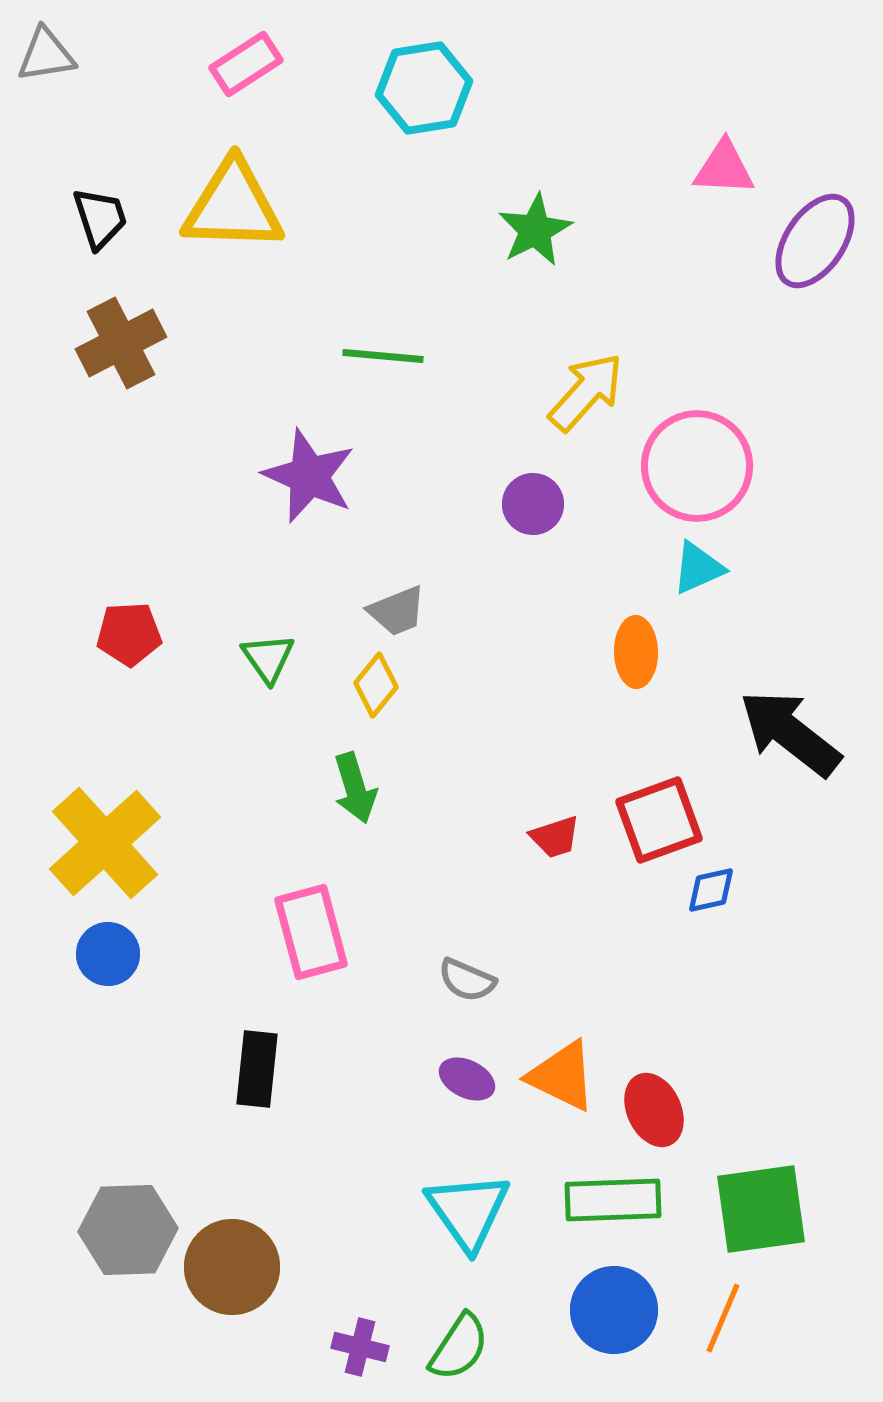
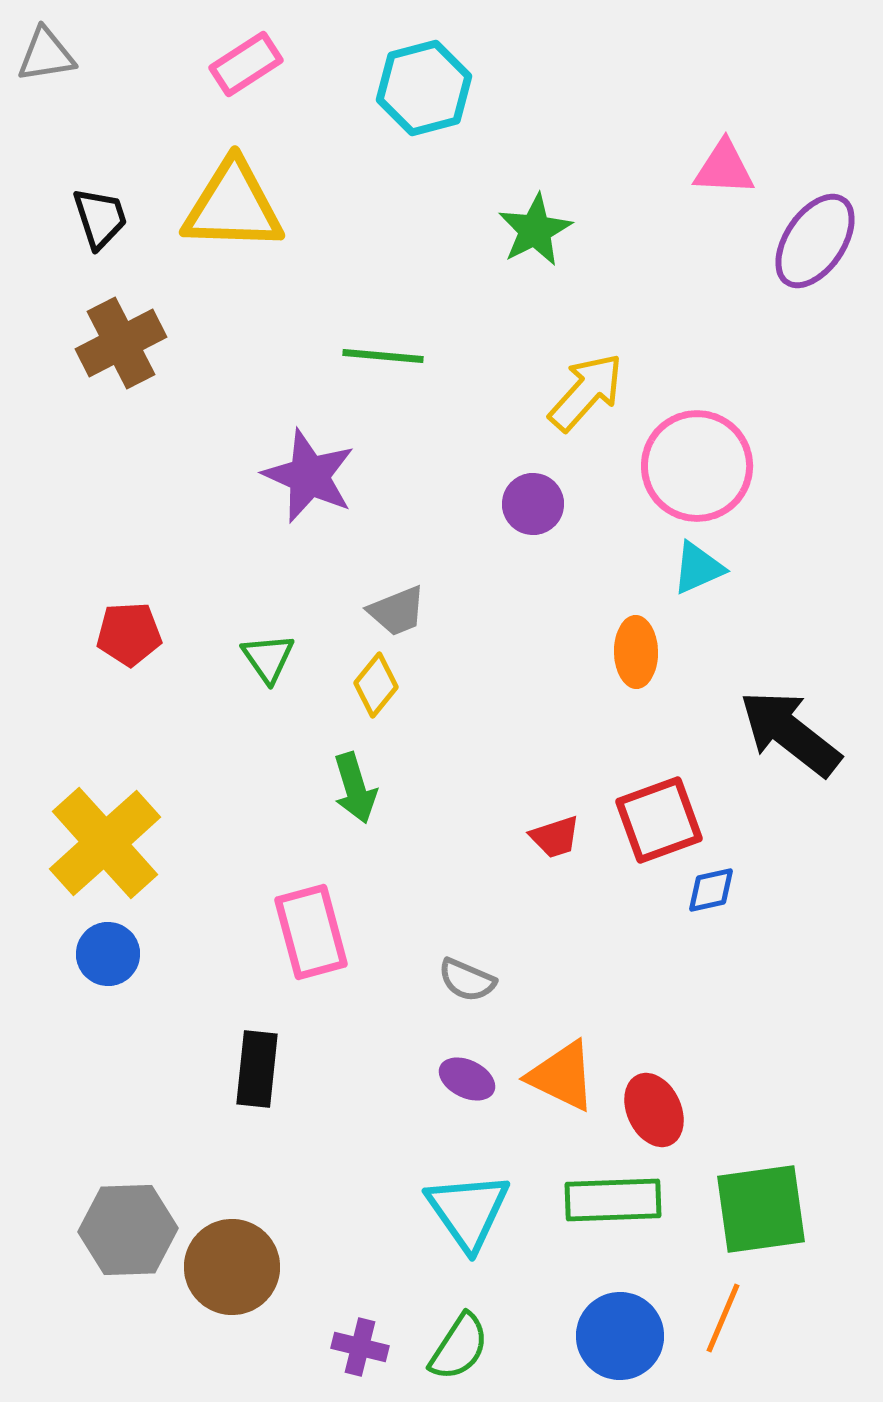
cyan hexagon at (424, 88): rotated 6 degrees counterclockwise
blue circle at (614, 1310): moved 6 px right, 26 px down
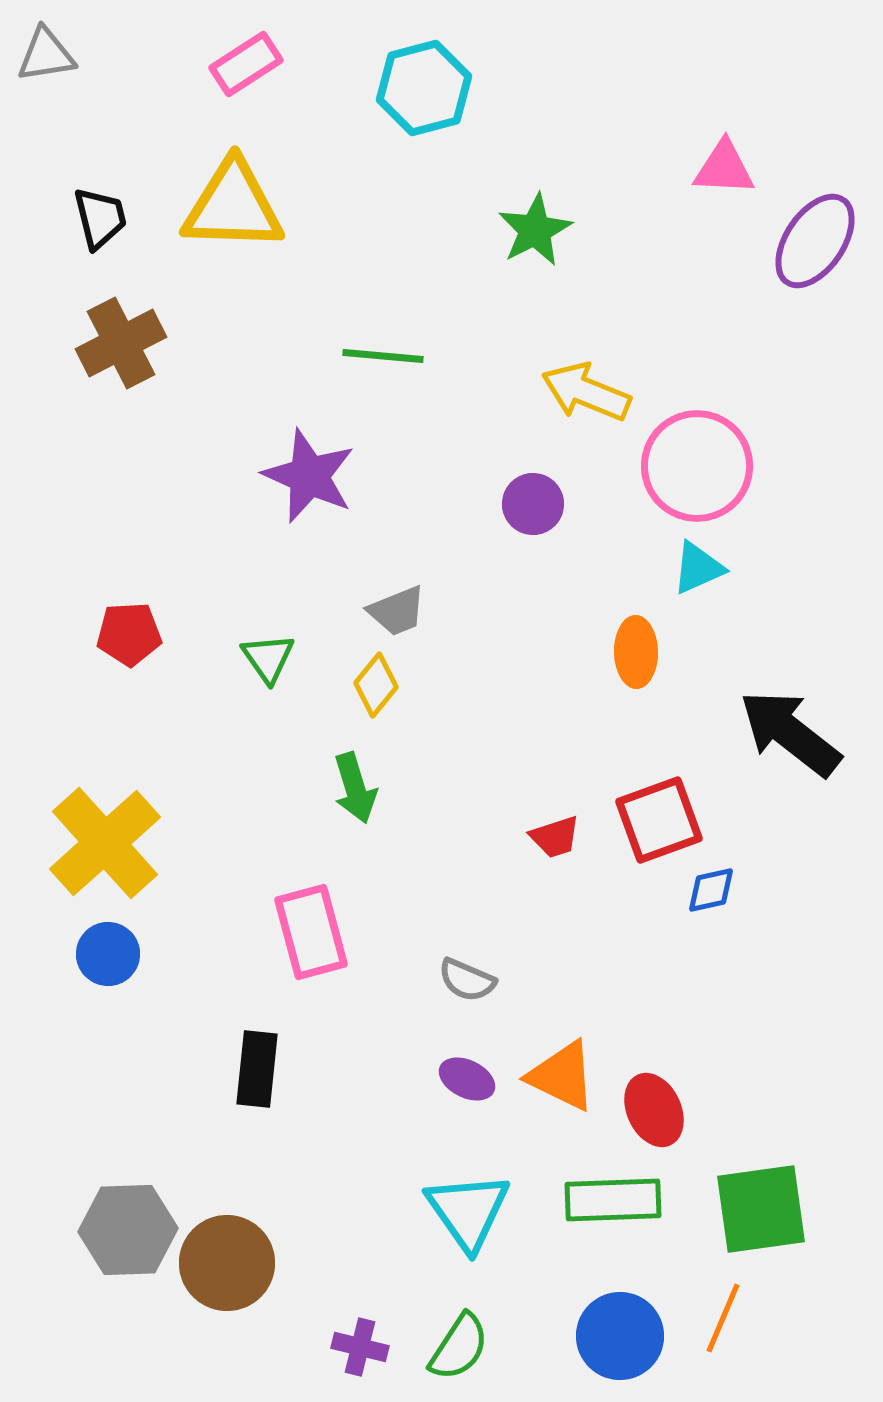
black trapezoid at (100, 218): rotated 4 degrees clockwise
yellow arrow at (586, 392): rotated 110 degrees counterclockwise
brown circle at (232, 1267): moved 5 px left, 4 px up
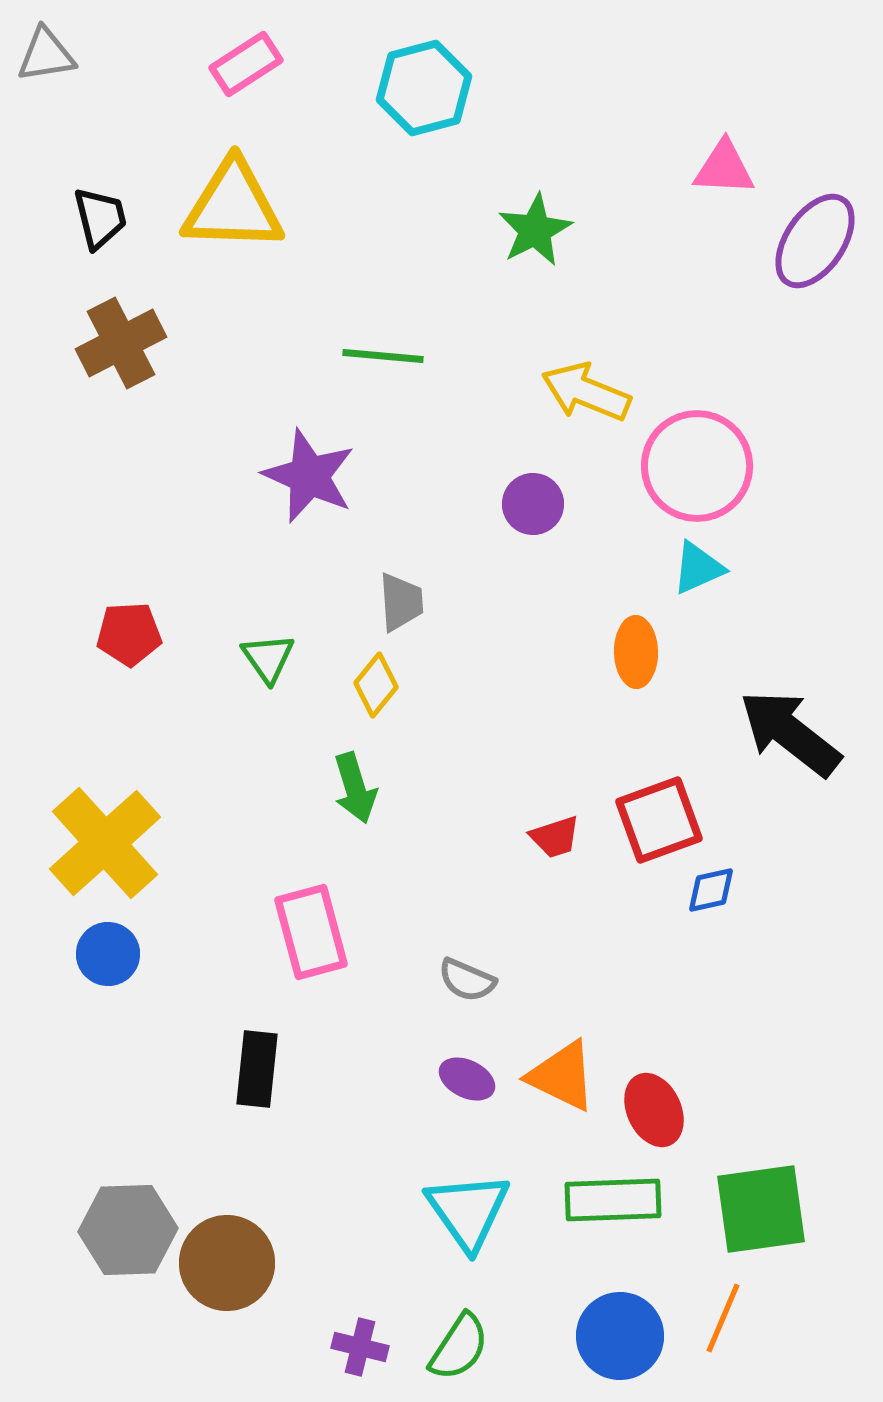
gray trapezoid at (397, 611): moved 4 px right, 9 px up; rotated 72 degrees counterclockwise
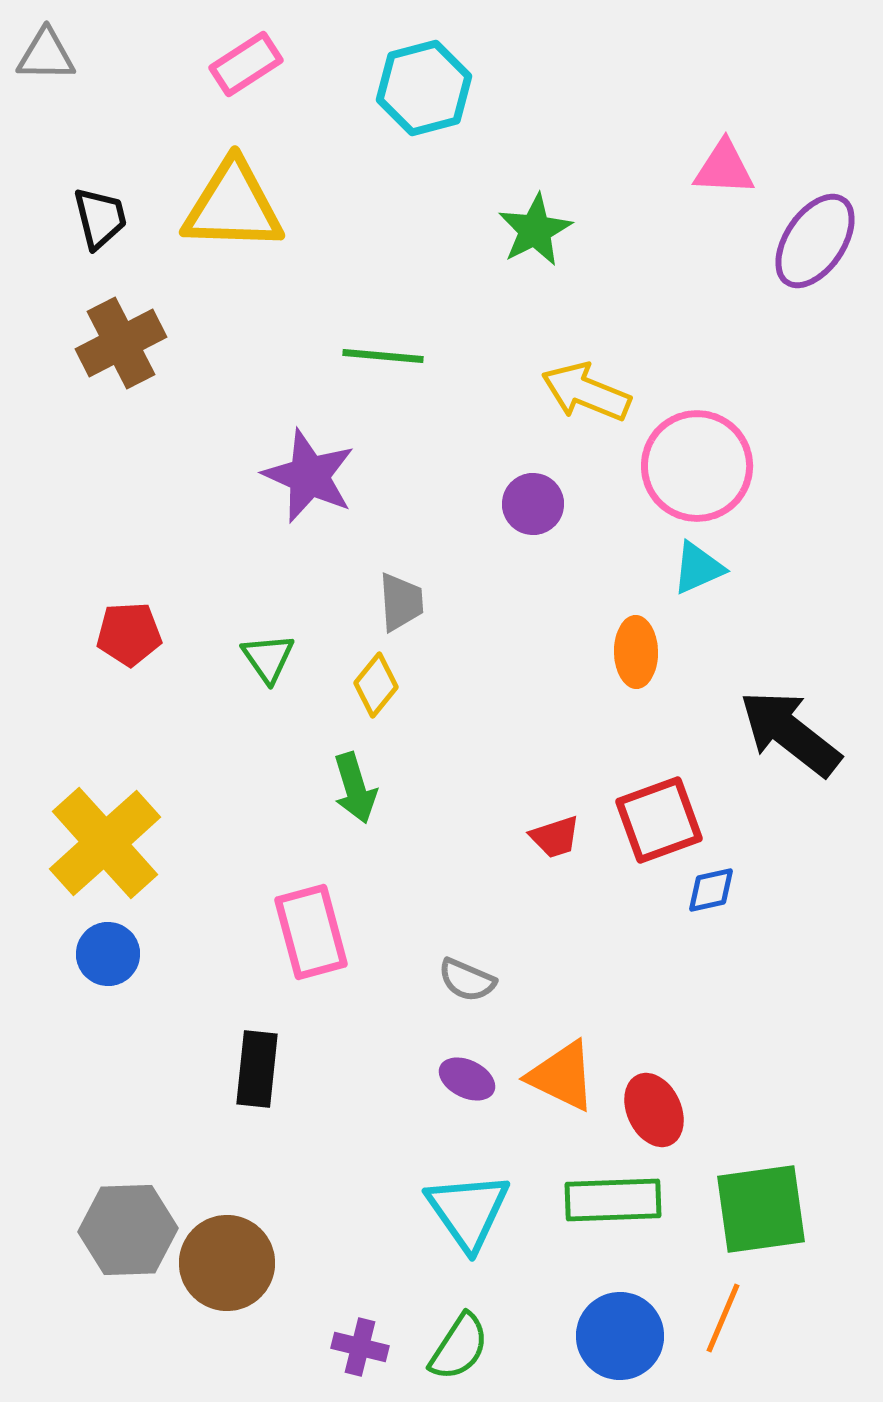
gray triangle at (46, 55): rotated 10 degrees clockwise
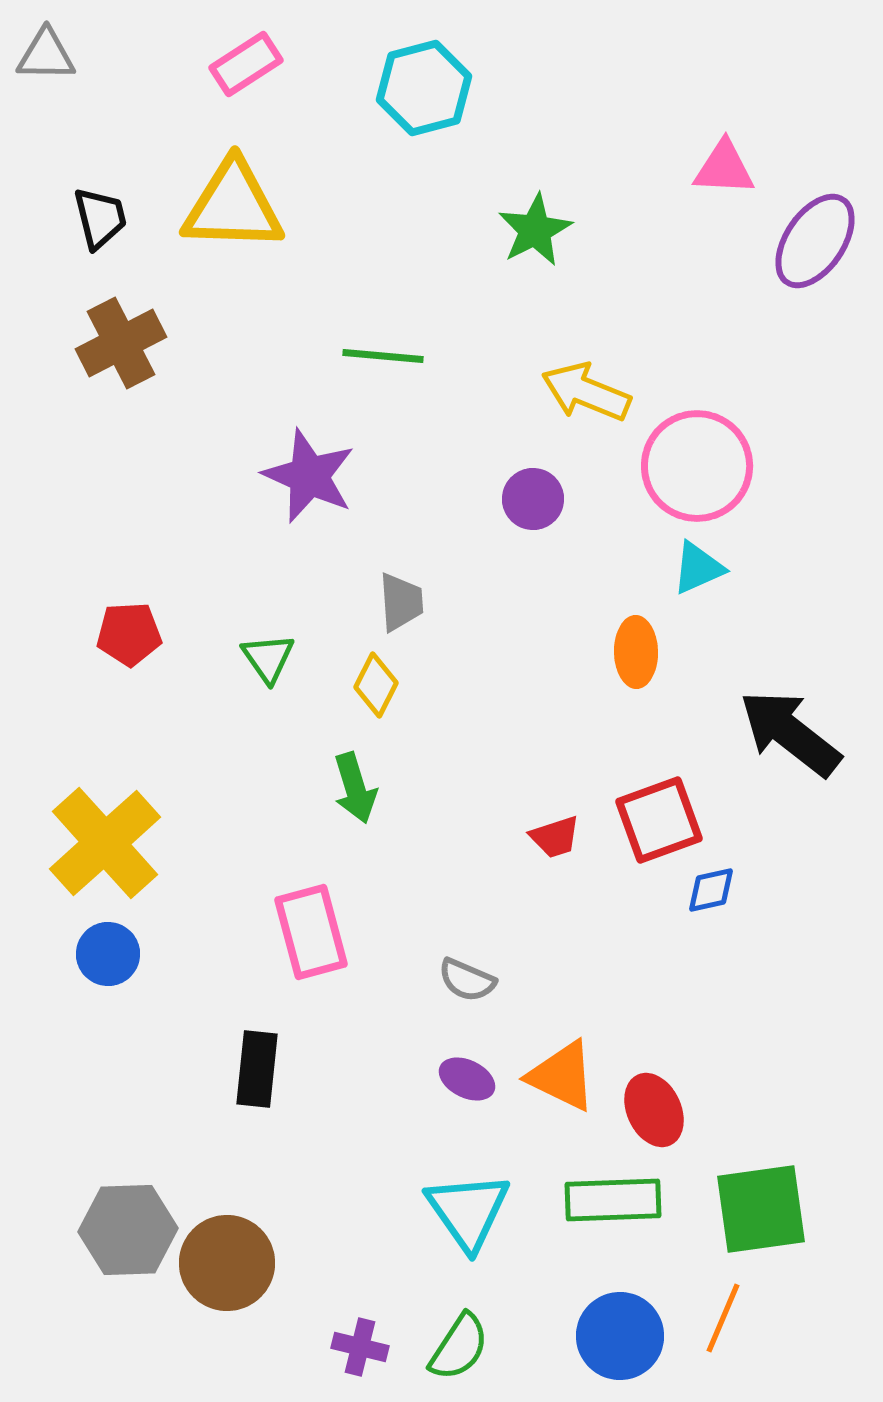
purple circle at (533, 504): moved 5 px up
yellow diamond at (376, 685): rotated 12 degrees counterclockwise
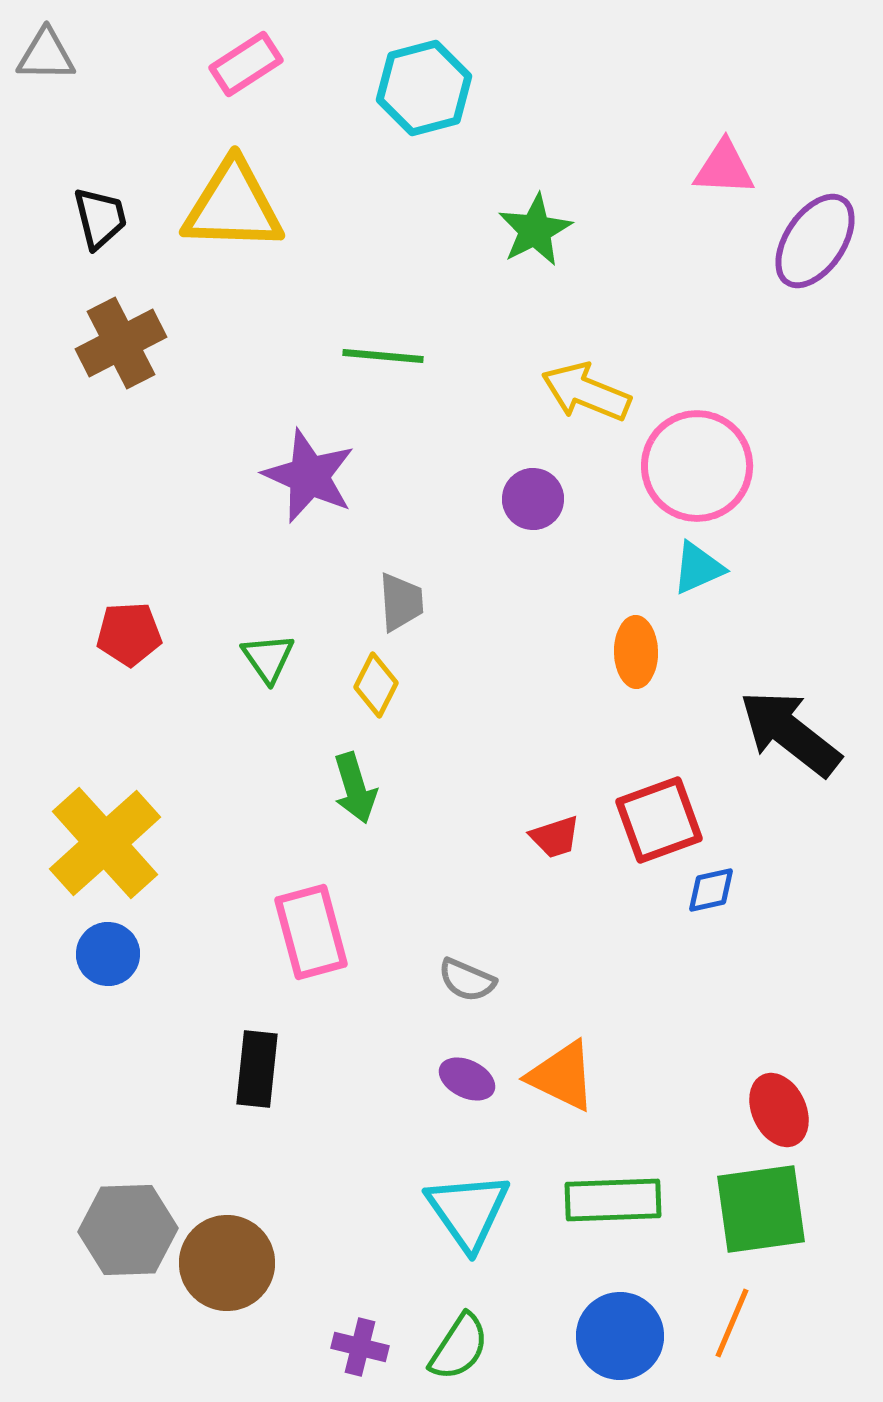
red ellipse at (654, 1110): moved 125 px right
orange line at (723, 1318): moved 9 px right, 5 px down
